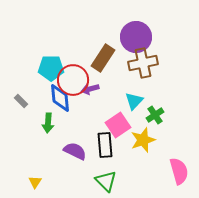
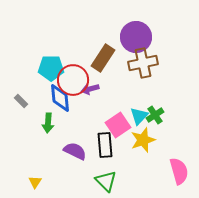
cyan triangle: moved 5 px right, 15 px down
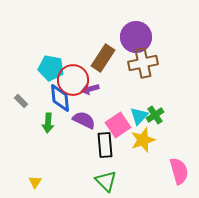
cyan pentagon: rotated 10 degrees clockwise
purple semicircle: moved 9 px right, 31 px up
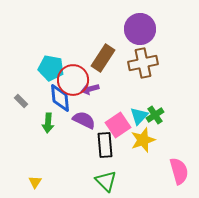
purple circle: moved 4 px right, 8 px up
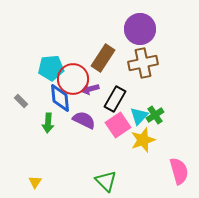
cyan pentagon: rotated 15 degrees counterclockwise
red circle: moved 1 px up
black rectangle: moved 10 px right, 46 px up; rotated 35 degrees clockwise
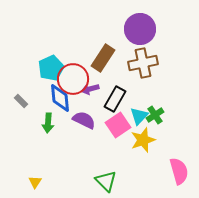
cyan pentagon: rotated 20 degrees counterclockwise
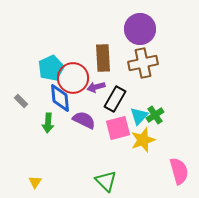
brown rectangle: rotated 36 degrees counterclockwise
red circle: moved 1 px up
purple arrow: moved 6 px right, 2 px up
pink square: moved 3 px down; rotated 20 degrees clockwise
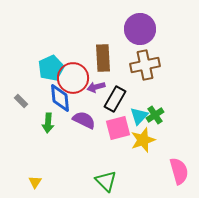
brown cross: moved 2 px right, 2 px down
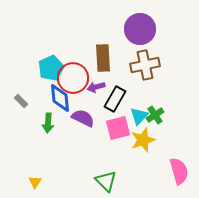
purple semicircle: moved 1 px left, 2 px up
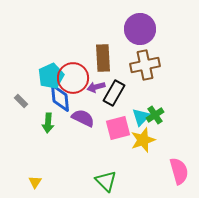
cyan pentagon: moved 8 px down
black rectangle: moved 1 px left, 6 px up
cyan triangle: moved 2 px right, 1 px down
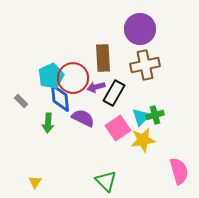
green cross: rotated 18 degrees clockwise
pink square: rotated 20 degrees counterclockwise
yellow star: rotated 10 degrees clockwise
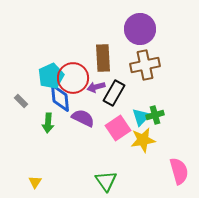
green triangle: rotated 10 degrees clockwise
